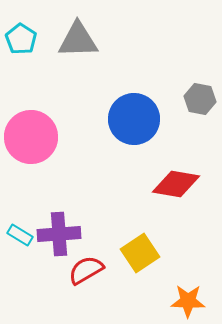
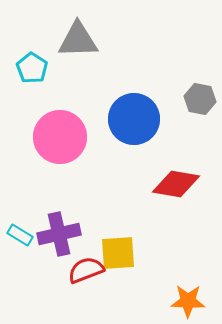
cyan pentagon: moved 11 px right, 29 px down
pink circle: moved 29 px right
purple cross: rotated 9 degrees counterclockwise
yellow square: moved 22 px left; rotated 30 degrees clockwise
red semicircle: rotated 9 degrees clockwise
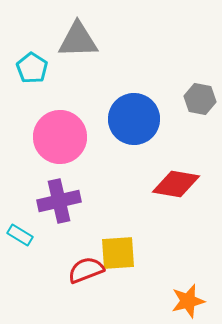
purple cross: moved 33 px up
orange star: rotated 16 degrees counterclockwise
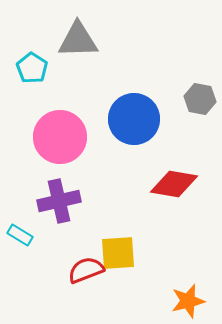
red diamond: moved 2 px left
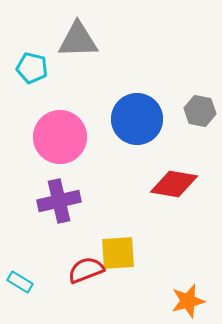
cyan pentagon: rotated 20 degrees counterclockwise
gray hexagon: moved 12 px down
blue circle: moved 3 px right
cyan rectangle: moved 47 px down
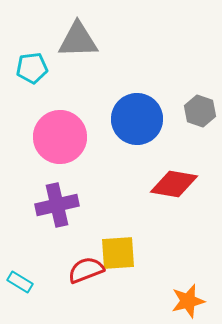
cyan pentagon: rotated 20 degrees counterclockwise
gray hexagon: rotated 8 degrees clockwise
purple cross: moved 2 px left, 4 px down
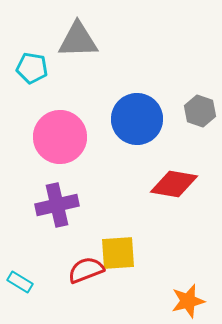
cyan pentagon: rotated 16 degrees clockwise
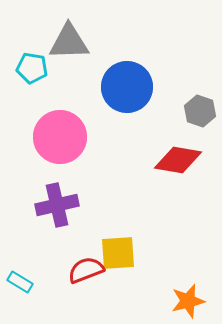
gray triangle: moved 9 px left, 2 px down
blue circle: moved 10 px left, 32 px up
red diamond: moved 4 px right, 24 px up
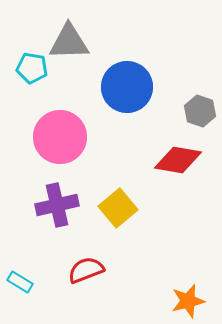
yellow square: moved 45 px up; rotated 36 degrees counterclockwise
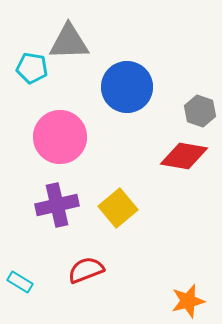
red diamond: moved 6 px right, 4 px up
